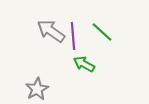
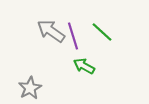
purple line: rotated 12 degrees counterclockwise
green arrow: moved 2 px down
gray star: moved 7 px left, 1 px up
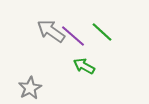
purple line: rotated 32 degrees counterclockwise
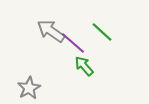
purple line: moved 7 px down
green arrow: rotated 20 degrees clockwise
gray star: moved 1 px left
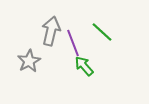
gray arrow: rotated 68 degrees clockwise
purple line: rotated 28 degrees clockwise
gray star: moved 27 px up
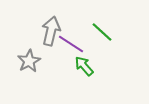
purple line: moved 2 px left, 1 px down; rotated 36 degrees counterclockwise
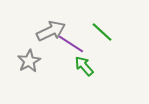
gray arrow: rotated 52 degrees clockwise
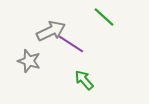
green line: moved 2 px right, 15 px up
gray star: rotated 25 degrees counterclockwise
green arrow: moved 14 px down
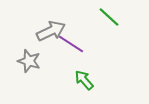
green line: moved 5 px right
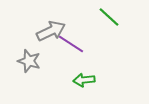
green arrow: rotated 55 degrees counterclockwise
